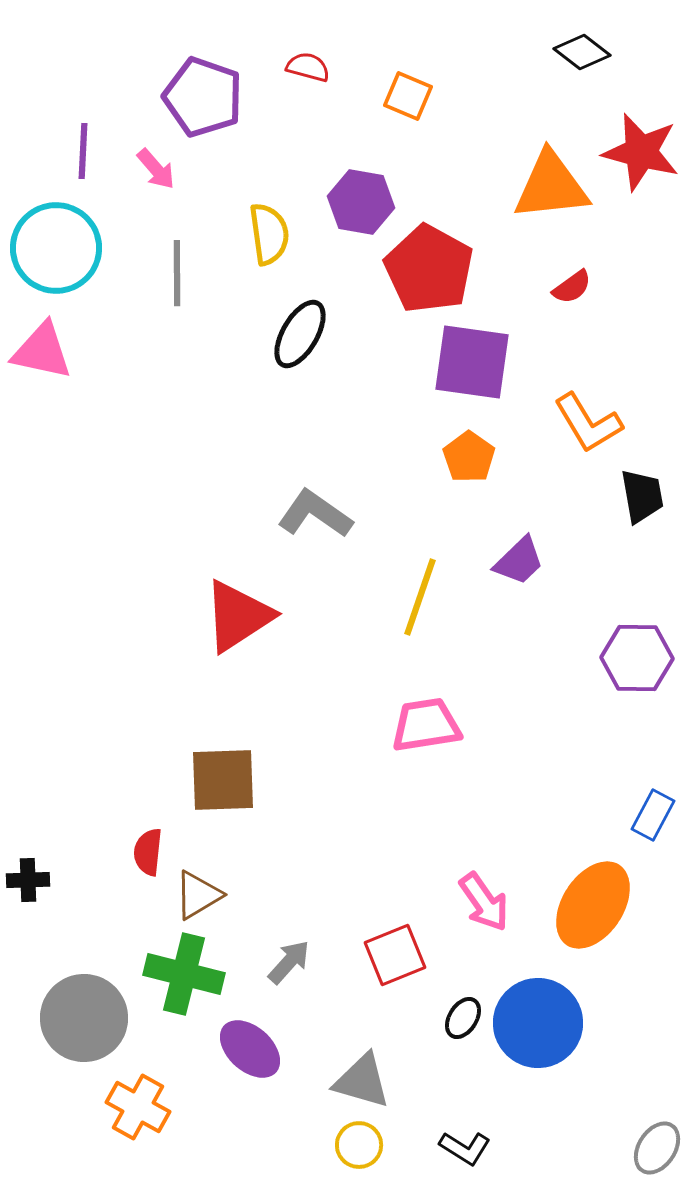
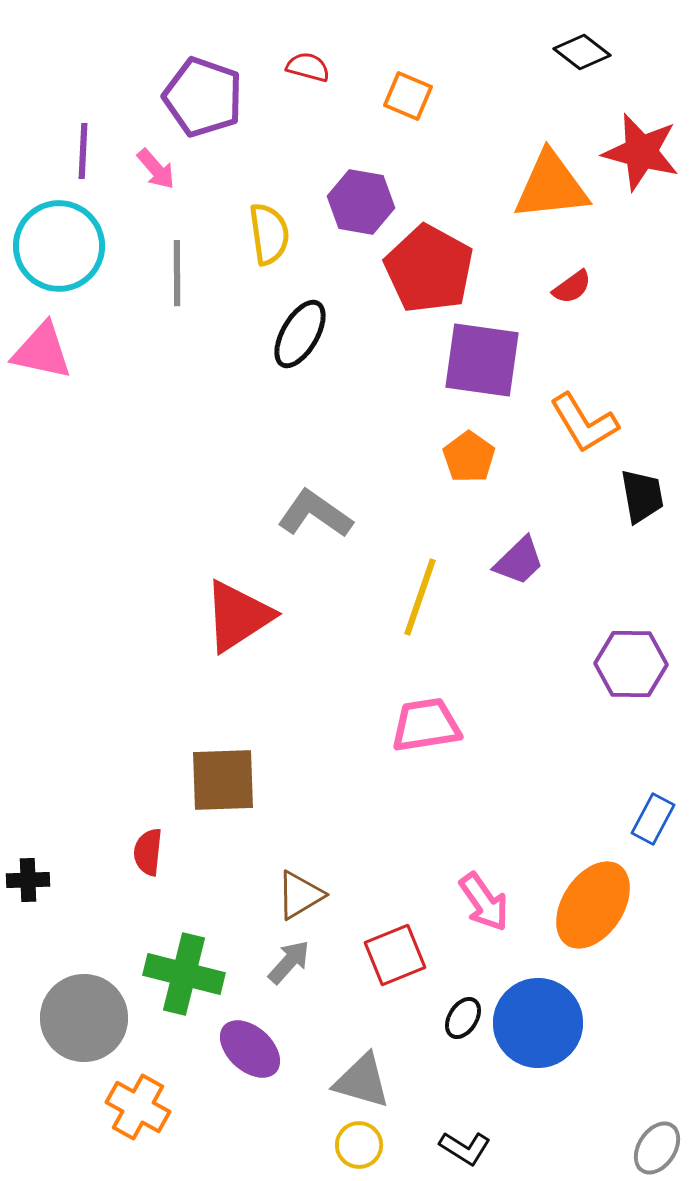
cyan circle at (56, 248): moved 3 px right, 2 px up
purple square at (472, 362): moved 10 px right, 2 px up
orange L-shape at (588, 423): moved 4 px left
purple hexagon at (637, 658): moved 6 px left, 6 px down
blue rectangle at (653, 815): moved 4 px down
brown triangle at (198, 895): moved 102 px right
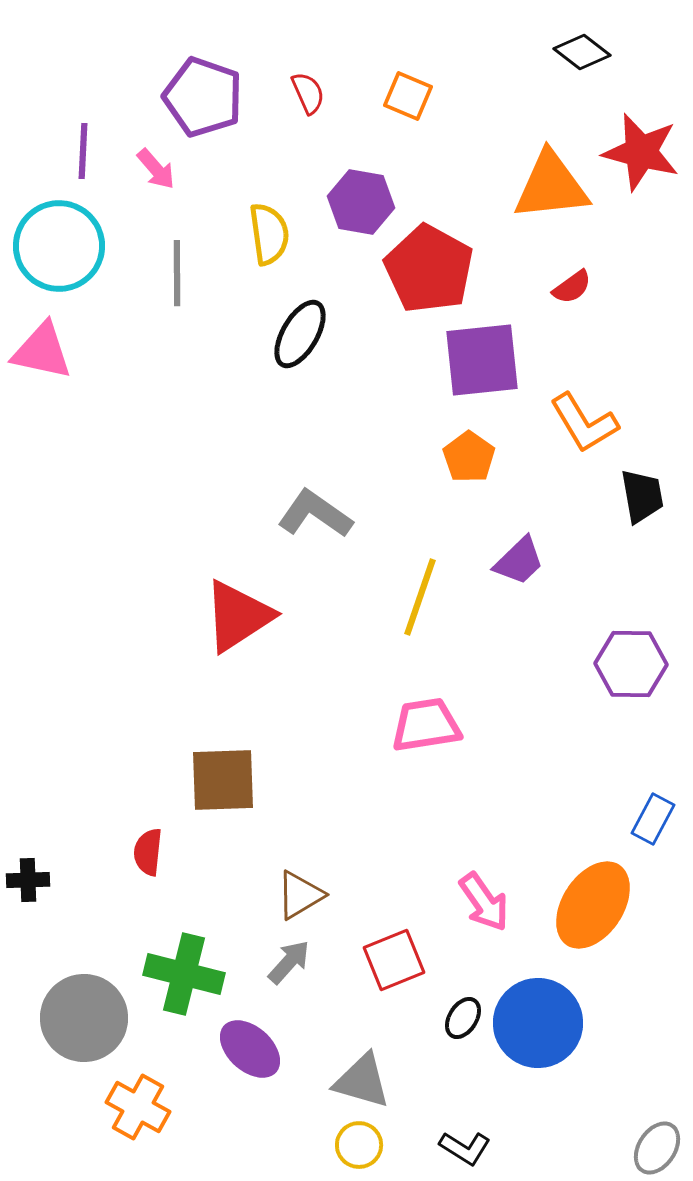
red semicircle at (308, 67): moved 26 px down; rotated 51 degrees clockwise
purple square at (482, 360): rotated 14 degrees counterclockwise
red square at (395, 955): moved 1 px left, 5 px down
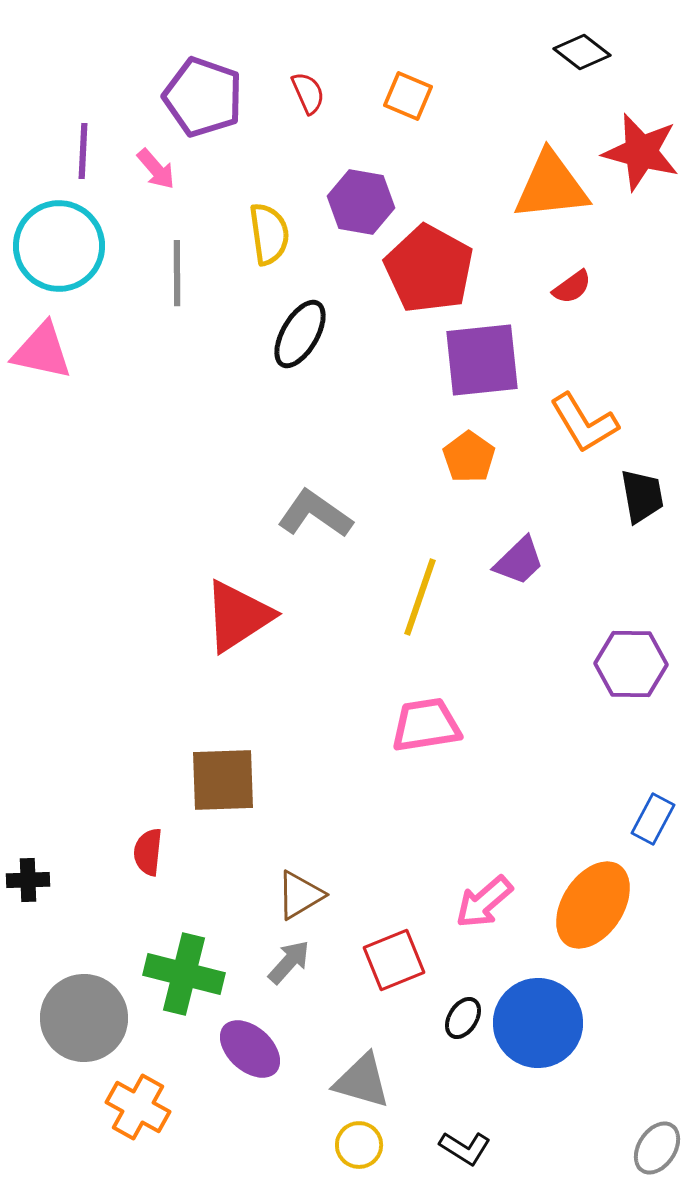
pink arrow at (484, 902): rotated 84 degrees clockwise
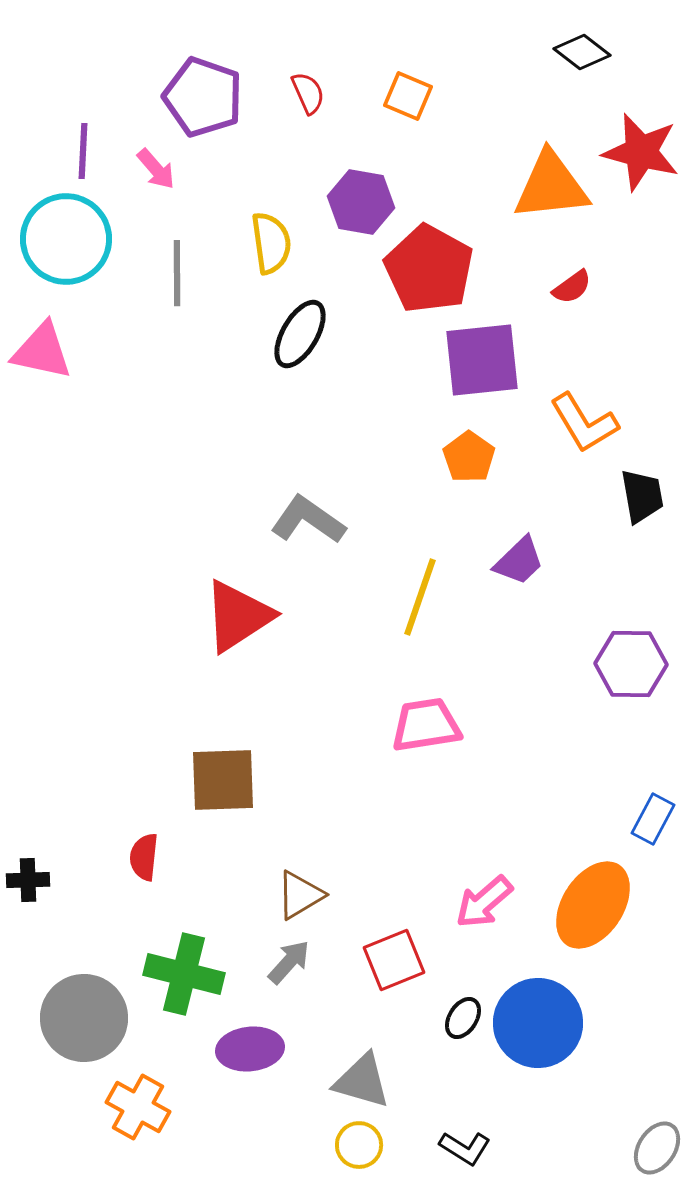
yellow semicircle at (269, 234): moved 2 px right, 9 px down
cyan circle at (59, 246): moved 7 px right, 7 px up
gray L-shape at (315, 514): moved 7 px left, 6 px down
red semicircle at (148, 852): moved 4 px left, 5 px down
purple ellipse at (250, 1049): rotated 48 degrees counterclockwise
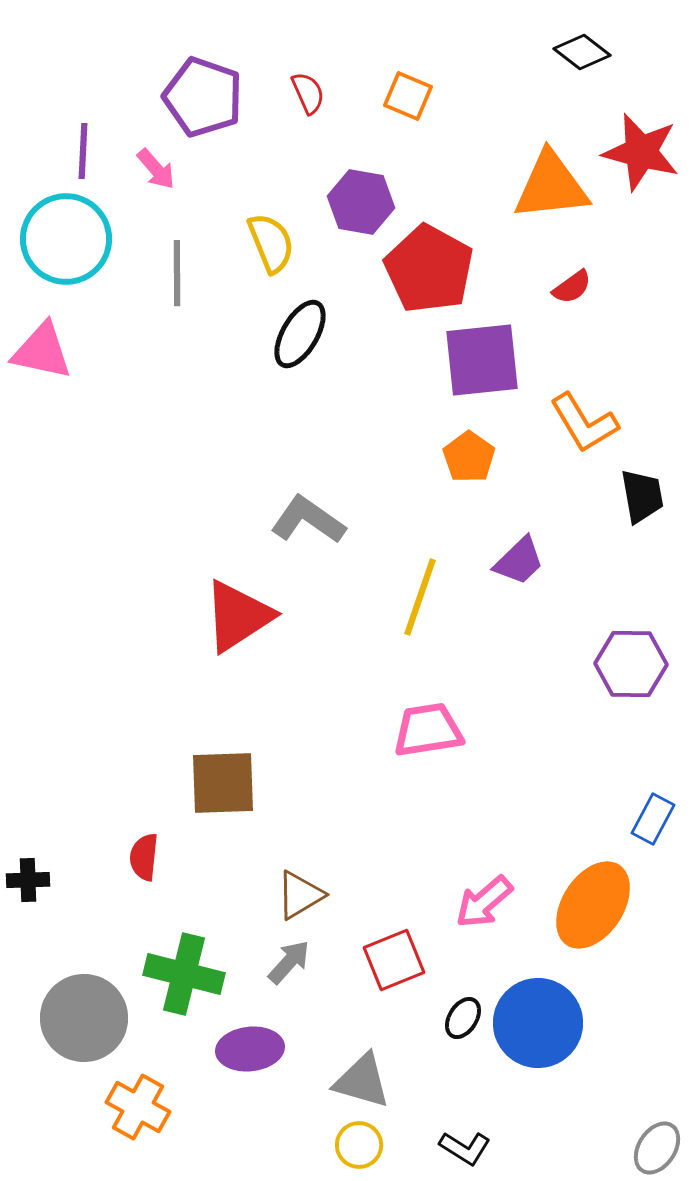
yellow semicircle at (271, 243): rotated 14 degrees counterclockwise
pink trapezoid at (426, 725): moved 2 px right, 5 px down
brown square at (223, 780): moved 3 px down
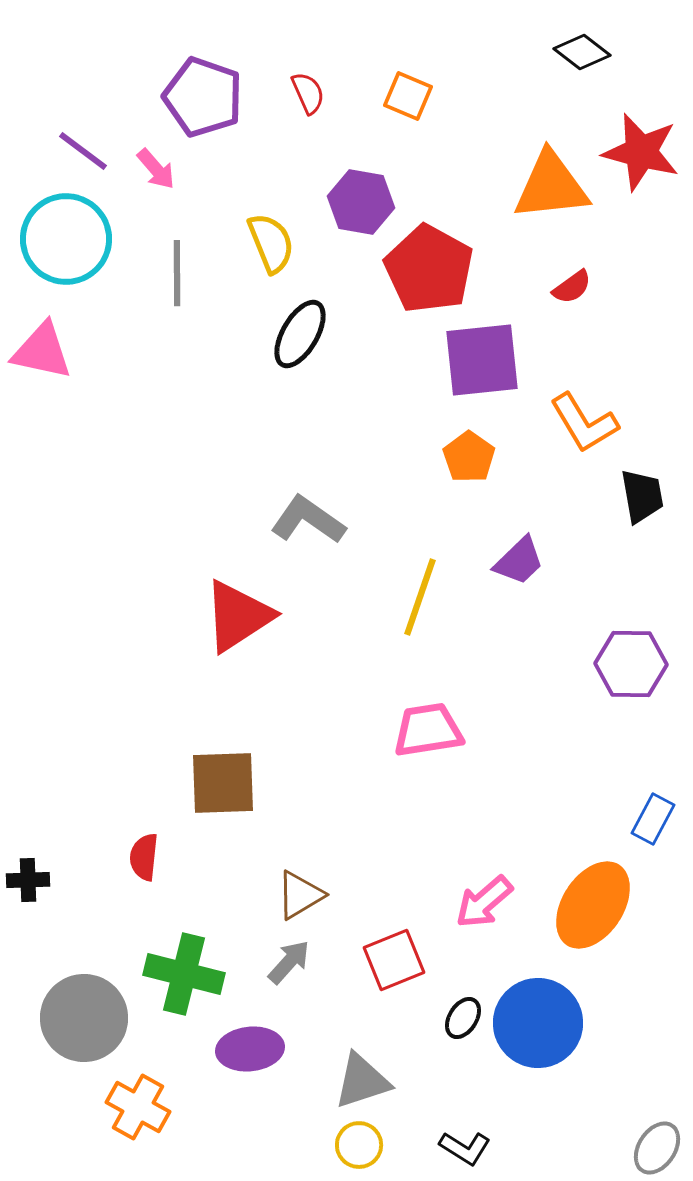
purple line at (83, 151): rotated 56 degrees counterclockwise
gray triangle at (362, 1081): rotated 34 degrees counterclockwise
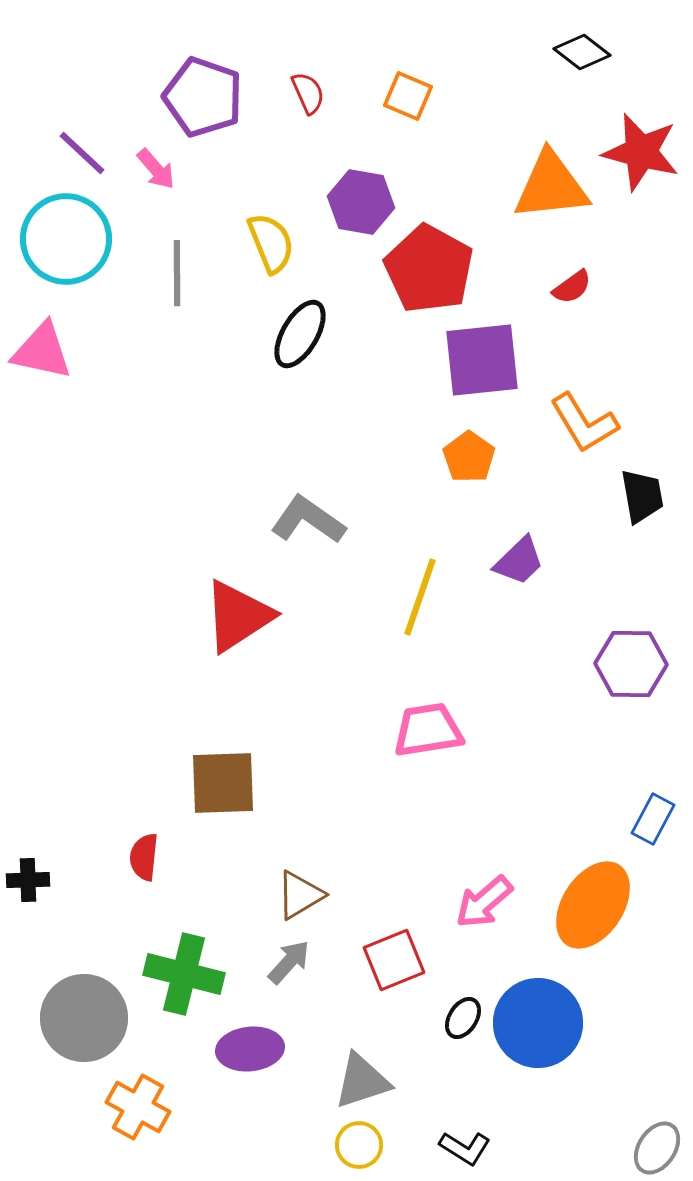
purple line at (83, 151): moved 1 px left, 2 px down; rotated 6 degrees clockwise
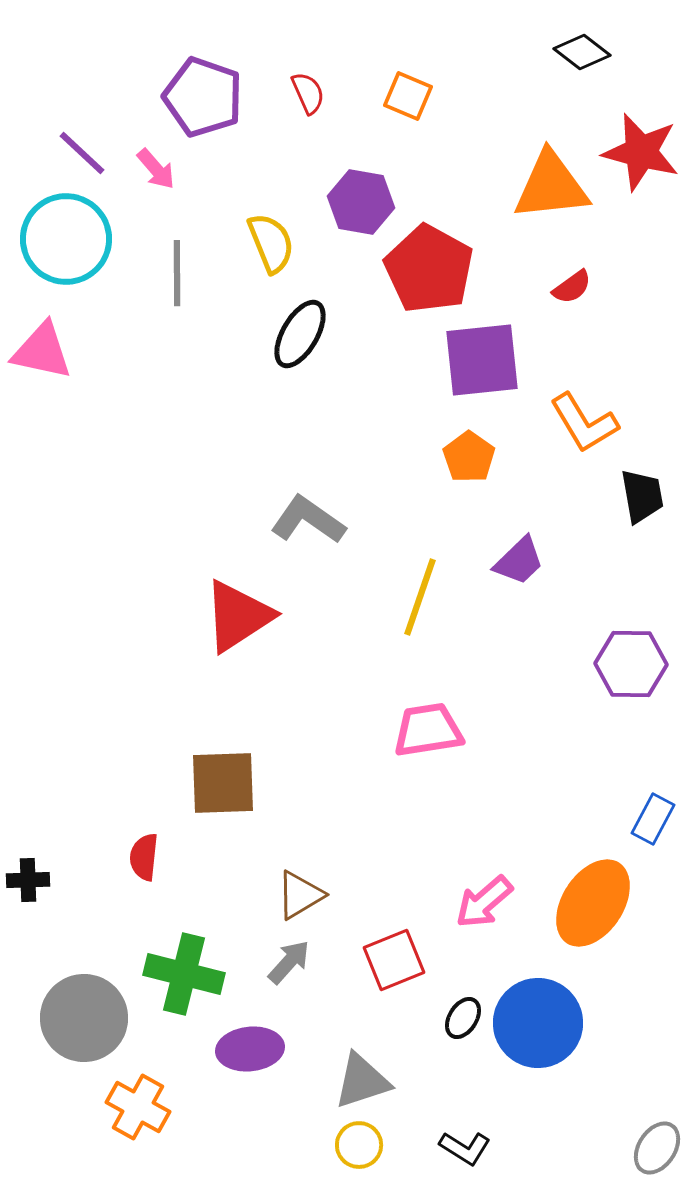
orange ellipse at (593, 905): moved 2 px up
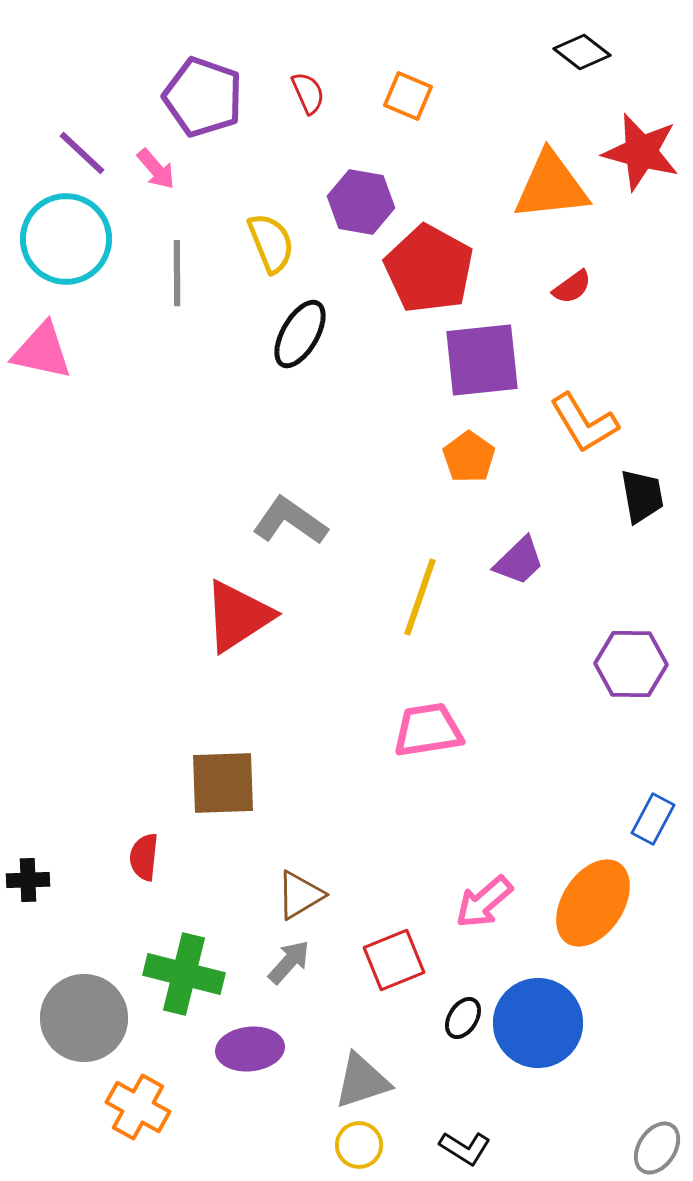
gray L-shape at (308, 520): moved 18 px left, 1 px down
